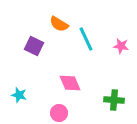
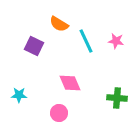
cyan line: moved 2 px down
pink star: moved 5 px left, 5 px up
cyan star: rotated 14 degrees counterclockwise
green cross: moved 3 px right, 2 px up
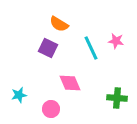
cyan line: moved 5 px right, 7 px down
purple square: moved 14 px right, 2 px down
cyan star: rotated 14 degrees counterclockwise
pink circle: moved 8 px left, 4 px up
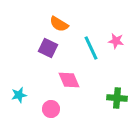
pink diamond: moved 1 px left, 3 px up
